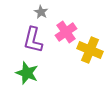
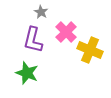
pink cross: rotated 10 degrees counterclockwise
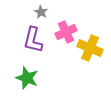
pink cross: rotated 20 degrees clockwise
yellow cross: moved 2 px up
green star: moved 5 px down
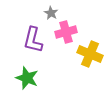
gray star: moved 10 px right, 1 px down
pink cross: rotated 10 degrees clockwise
yellow cross: moved 6 px down
